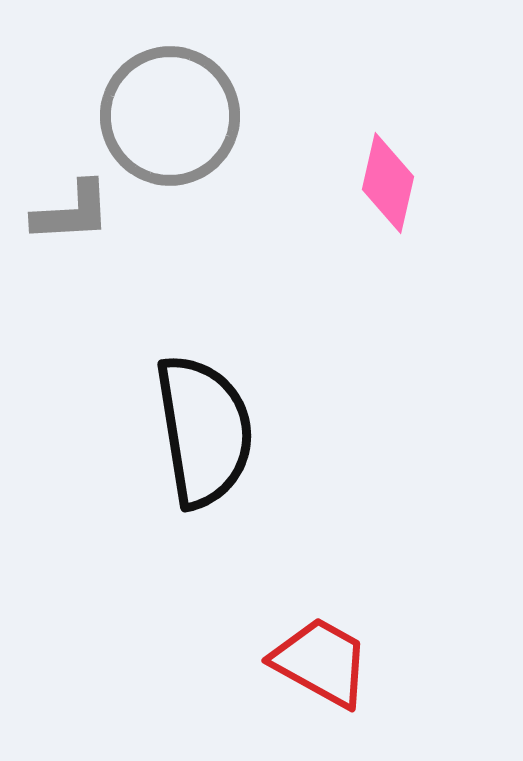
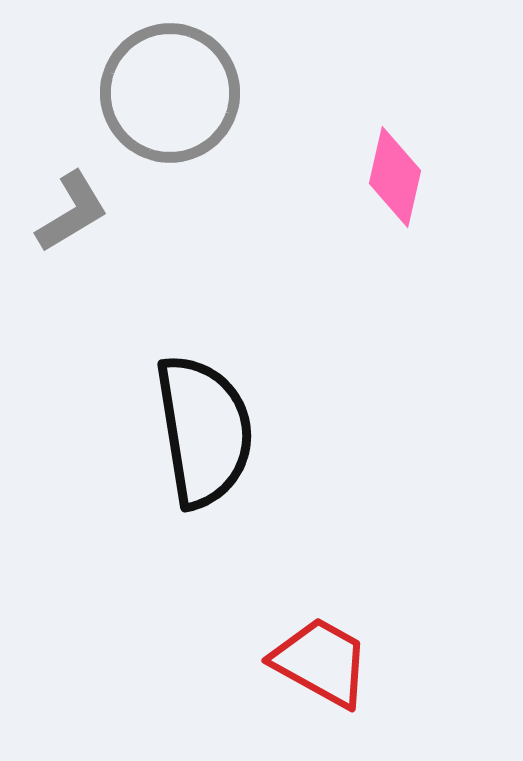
gray circle: moved 23 px up
pink diamond: moved 7 px right, 6 px up
gray L-shape: rotated 28 degrees counterclockwise
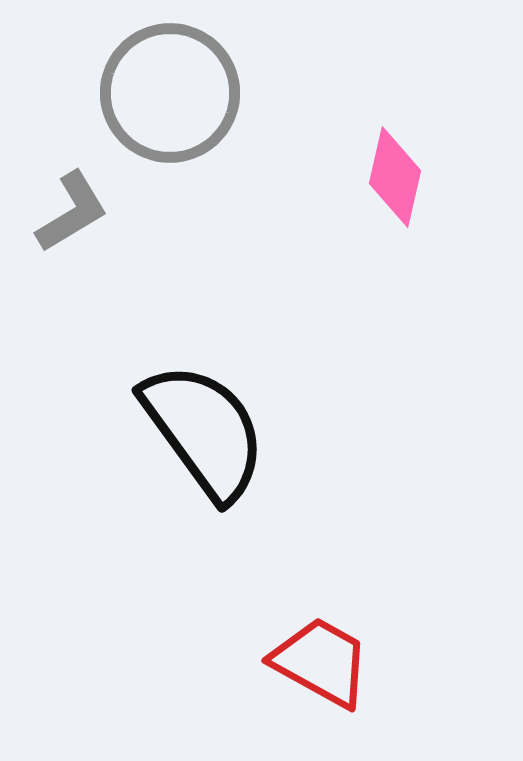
black semicircle: rotated 27 degrees counterclockwise
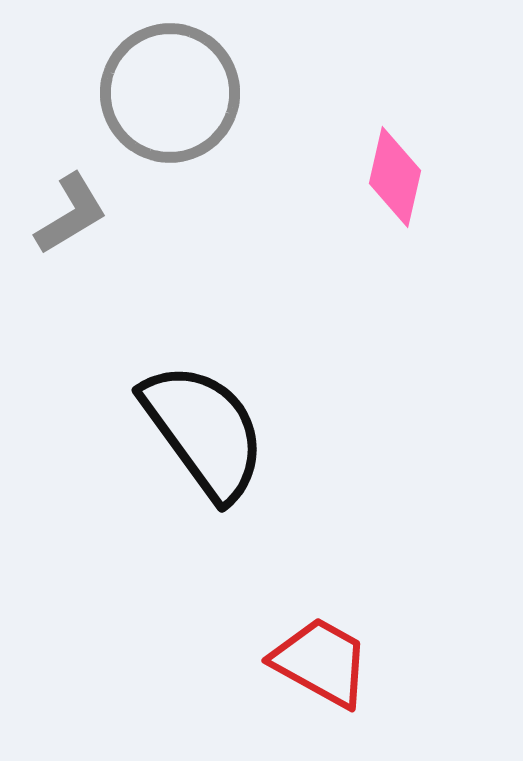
gray L-shape: moved 1 px left, 2 px down
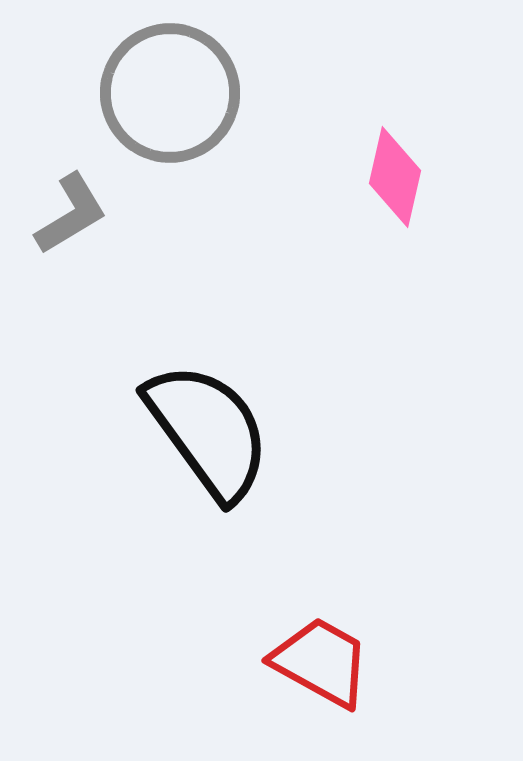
black semicircle: moved 4 px right
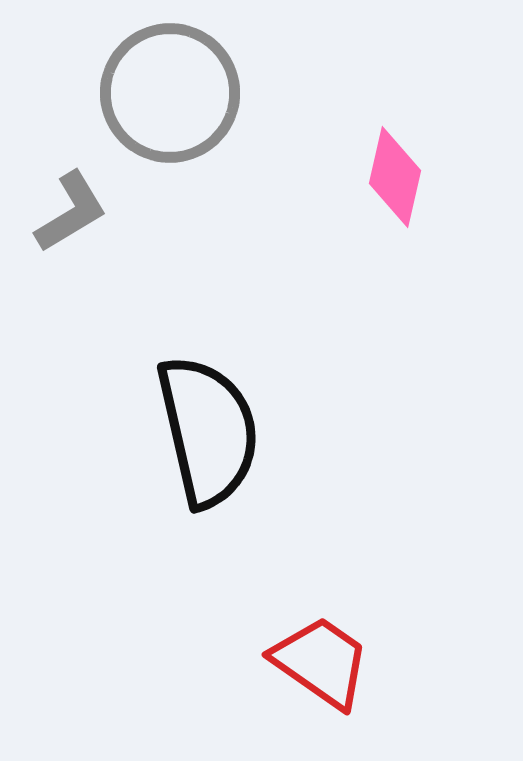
gray L-shape: moved 2 px up
black semicircle: rotated 23 degrees clockwise
red trapezoid: rotated 6 degrees clockwise
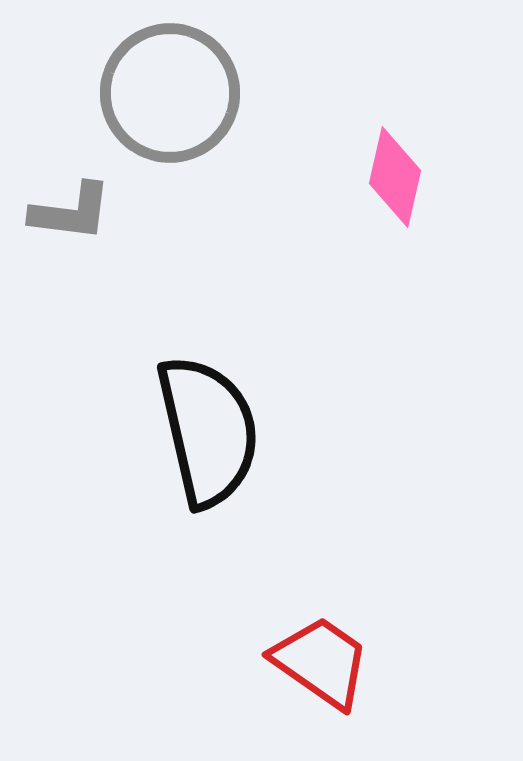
gray L-shape: rotated 38 degrees clockwise
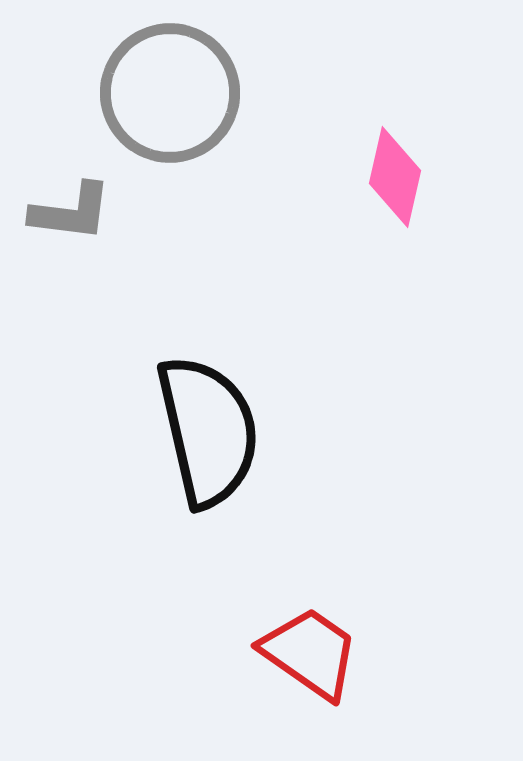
red trapezoid: moved 11 px left, 9 px up
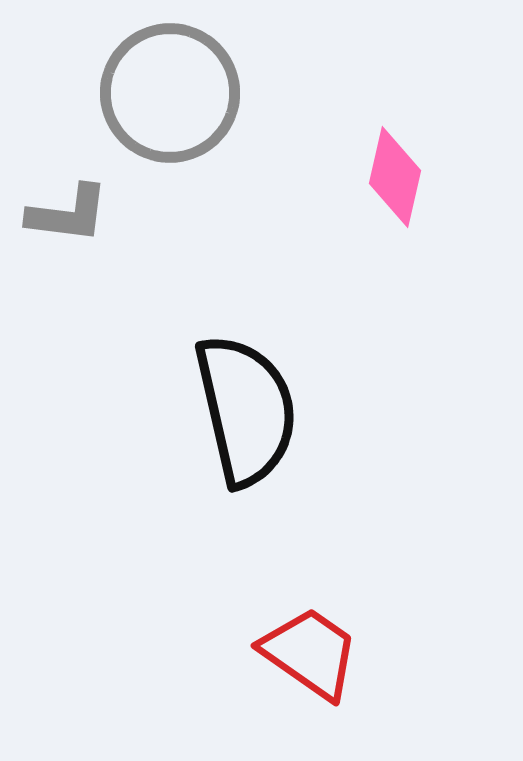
gray L-shape: moved 3 px left, 2 px down
black semicircle: moved 38 px right, 21 px up
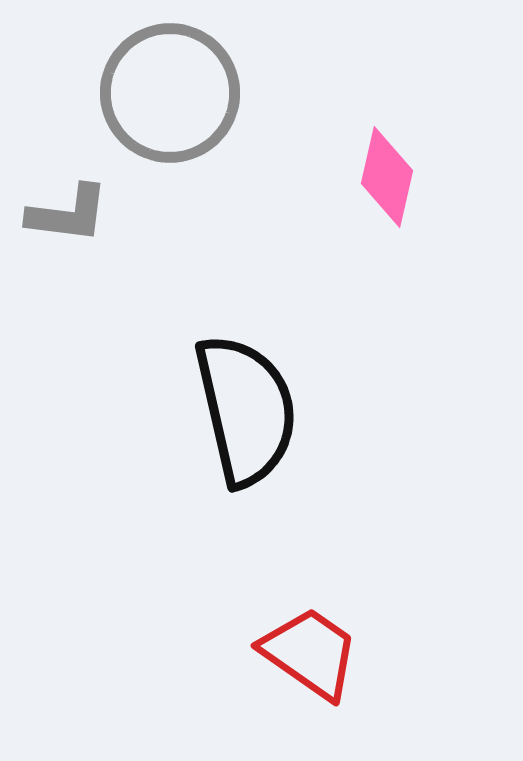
pink diamond: moved 8 px left
